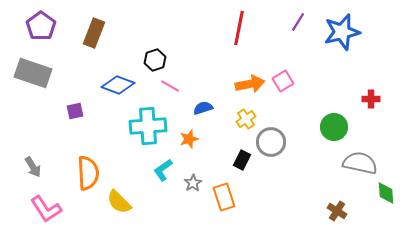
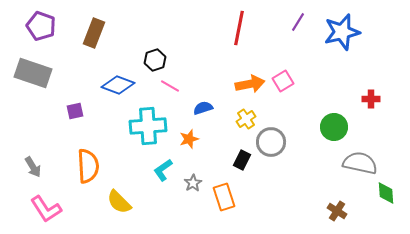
purple pentagon: rotated 16 degrees counterclockwise
orange semicircle: moved 7 px up
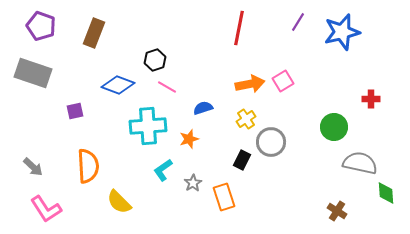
pink line: moved 3 px left, 1 px down
gray arrow: rotated 15 degrees counterclockwise
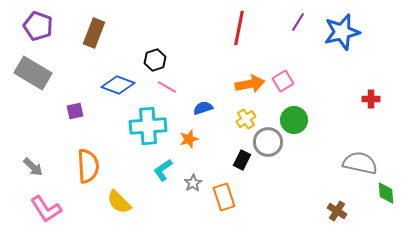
purple pentagon: moved 3 px left
gray rectangle: rotated 12 degrees clockwise
green circle: moved 40 px left, 7 px up
gray circle: moved 3 px left
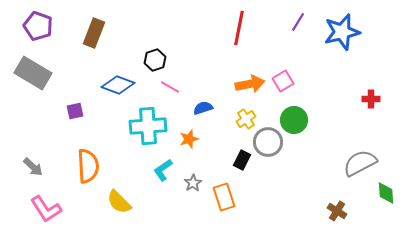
pink line: moved 3 px right
gray semicircle: rotated 40 degrees counterclockwise
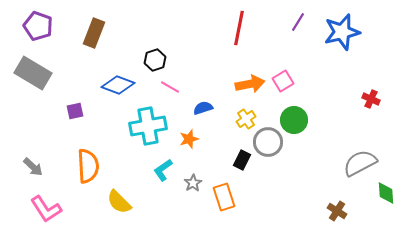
red cross: rotated 24 degrees clockwise
cyan cross: rotated 6 degrees counterclockwise
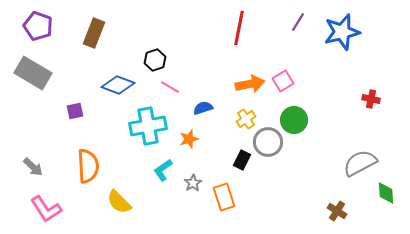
red cross: rotated 12 degrees counterclockwise
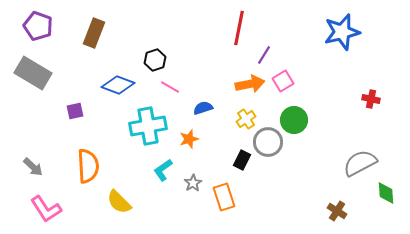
purple line: moved 34 px left, 33 px down
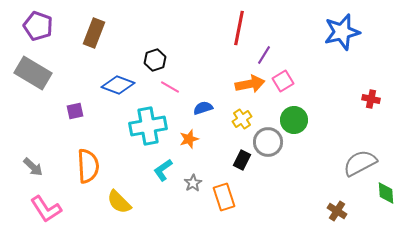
yellow cross: moved 4 px left
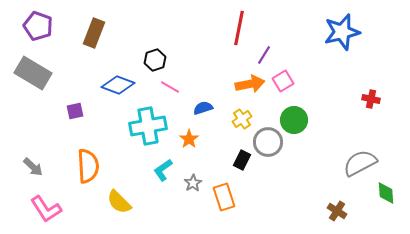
orange star: rotated 18 degrees counterclockwise
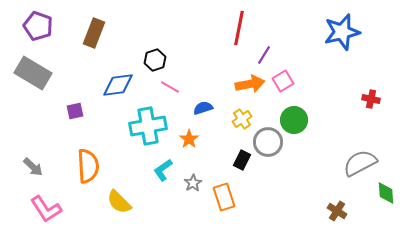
blue diamond: rotated 28 degrees counterclockwise
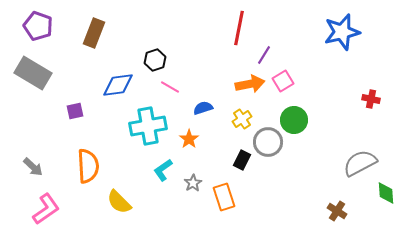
pink L-shape: rotated 92 degrees counterclockwise
